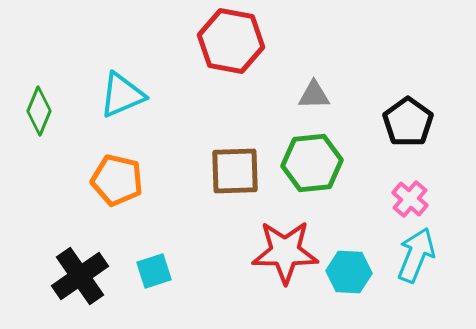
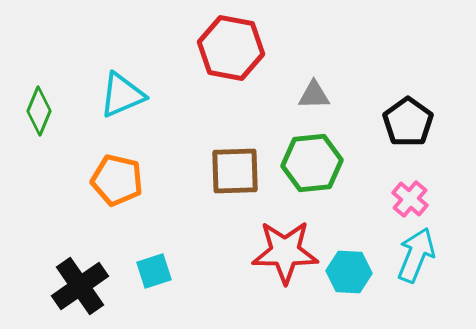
red hexagon: moved 7 px down
black cross: moved 10 px down
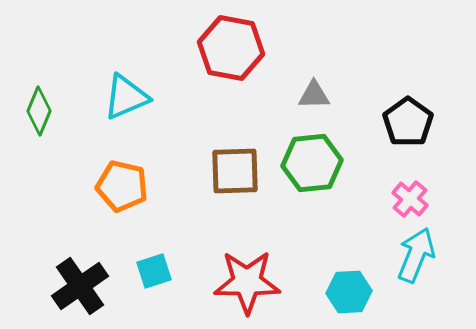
cyan triangle: moved 4 px right, 2 px down
orange pentagon: moved 5 px right, 6 px down
red star: moved 38 px left, 30 px down
cyan hexagon: moved 20 px down; rotated 6 degrees counterclockwise
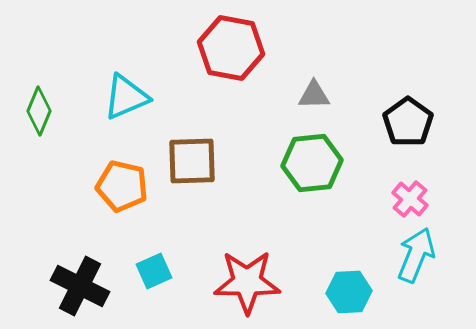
brown square: moved 43 px left, 10 px up
cyan square: rotated 6 degrees counterclockwise
black cross: rotated 28 degrees counterclockwise
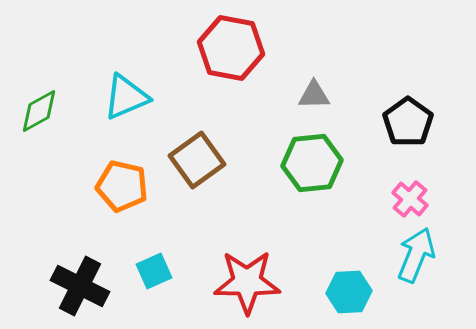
green diamond: rotated 39 degrees clockwise
brown square: moved 5 px right, 1 px up; rotated 34 degrees counterclockwise
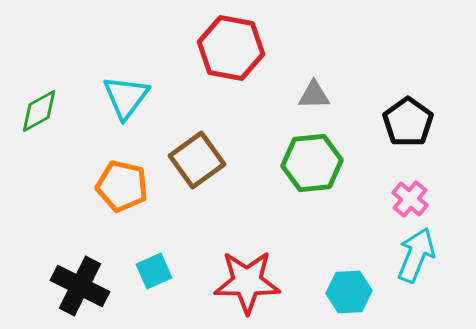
cyan triangle: rotated 30 degrees counterclockwise
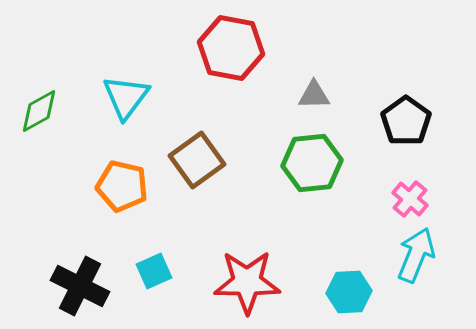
black pentagon: moved 2 px left, 1 px up
